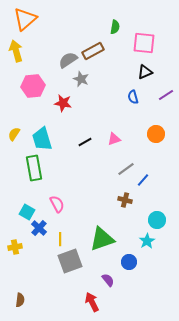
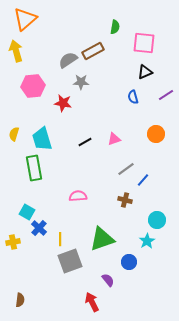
gray star: moved 3 px down; rotated 21 degrees counterclockwise
yellow semicircle: rotated 16 degrees counterclockwise
pink semicircle: moved 21 px right, 8 px up; rotated 66 degrees counterclockwise
yellow cross: moved 2 px left, 5 px up
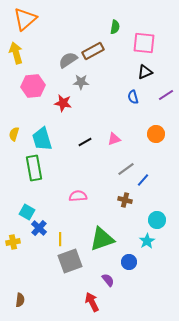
yellow arrow: moved 2 px down
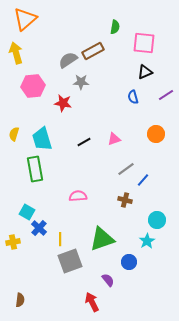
black line: moved 1 px left
green rectangle: moved 1 px right, 1 px down
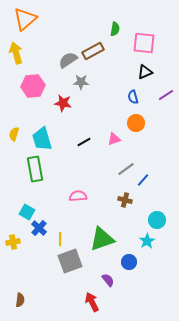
green semicircle: moved 2 px down
orange circle: moved 20 px left, 11 px up
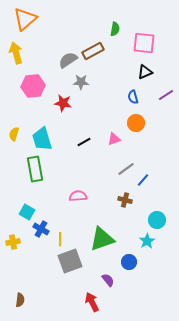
blue cross: moved 2 px right, 1 px down; rotated 14 degrees counterclockwise
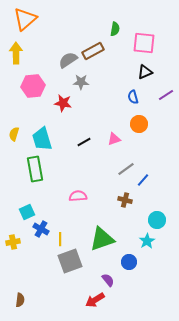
yellow arrow: rotated 15 degrees clockwise
orange circle: moved 3 px right, 1 px down
cyan square: rotated 35 degrees clockwise
red arrow: moved 3 px right, 2 px up; rotated 96 degrees counterclockwise
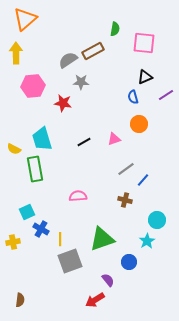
black triangle: moved 5 px down
yellow semicircle: moved 15 px down; rotated 80 degrees counterclockwise
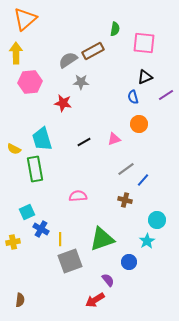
pink hexagon: moved 3 px left, 4 px up
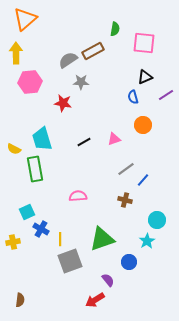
orange circle: moved 4 px right, 1 px down
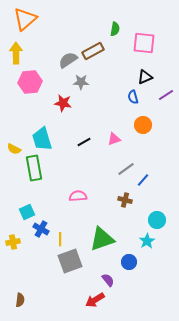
green rectangle: moved 1 px left, 1 px up
